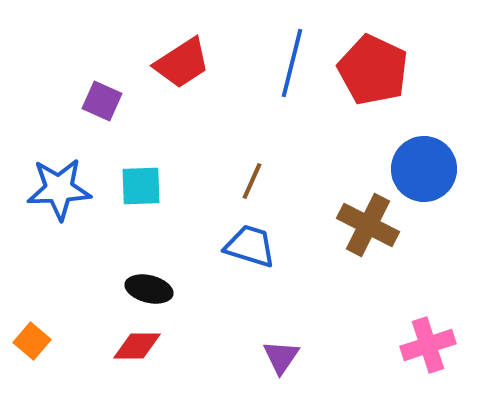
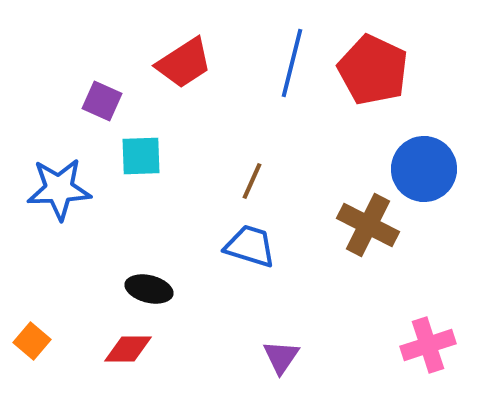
red trapezoid: moved 2 px right
cyan square: moved 30 px up
red diamond: moved 9 px left, 3 px down
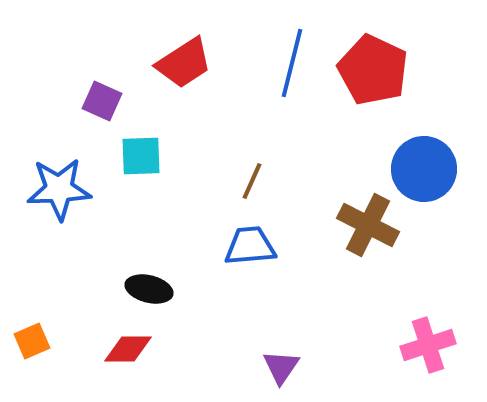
blue trapezoid: rotated 22 degrees counterclockwise
orange square: rotated 27 degrees clockwise
purple triangle: moved 10 px down
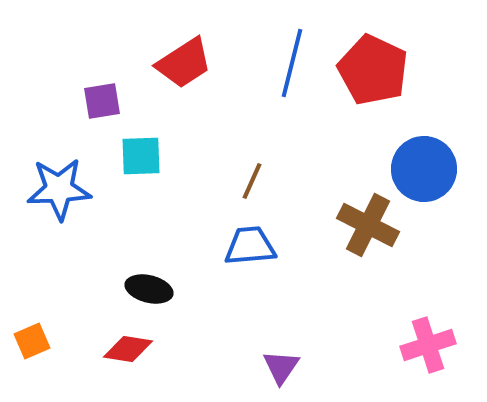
purple square: rotated 33 degrees counterclockwise
red diamond: rotated 9 degrees clockwise
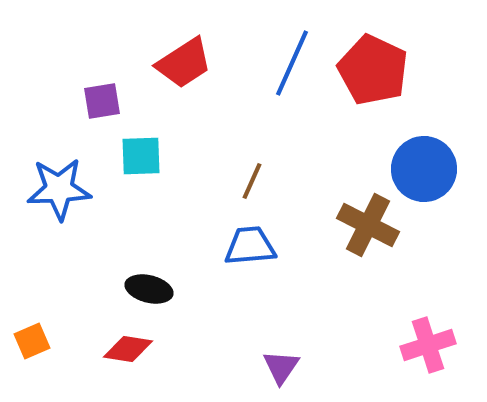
blue line: rotated 10 degrees clockwise
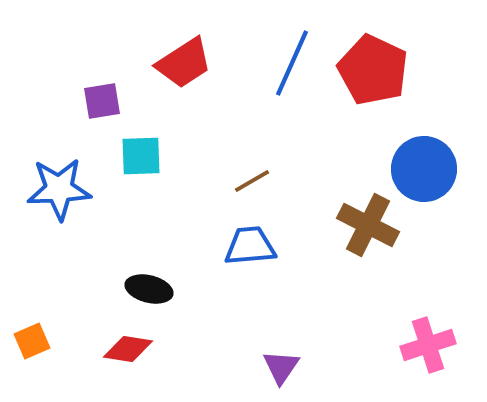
brown line: rotated 36 degrees clockwise
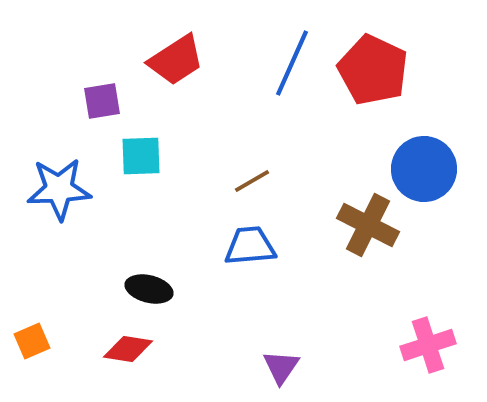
red trapezoid: moved 8 px left, 3 px up
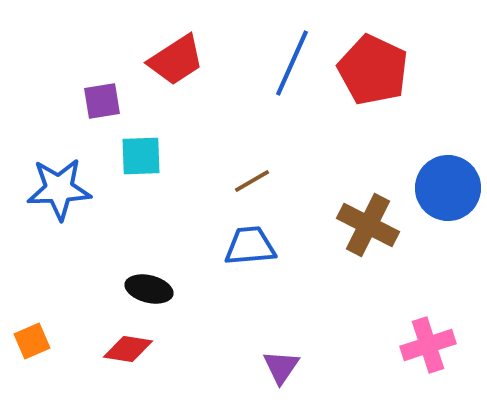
blue circle: moved 24 px right, 19 px down
